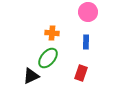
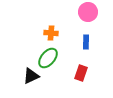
orange cross: moved 1 px left
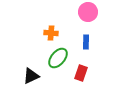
green ellipse: moved 10 px right
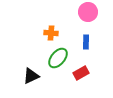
red rectangle: rotated 42 degrees clockwise
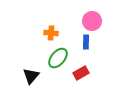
pink circle: moved 4 px right, 9 px down
black triangle: rotated 24 degrees counterclockwise
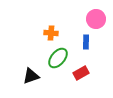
pink circle: moved 4 px right, 2 px up
black triangle: rotated 30 degrees clockwise
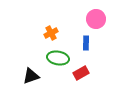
orange cross: rotated 32 degrees counterclockwise
blue rectangle: moved 1 px down
green ellipse: rotated 60 degrees clockwise
